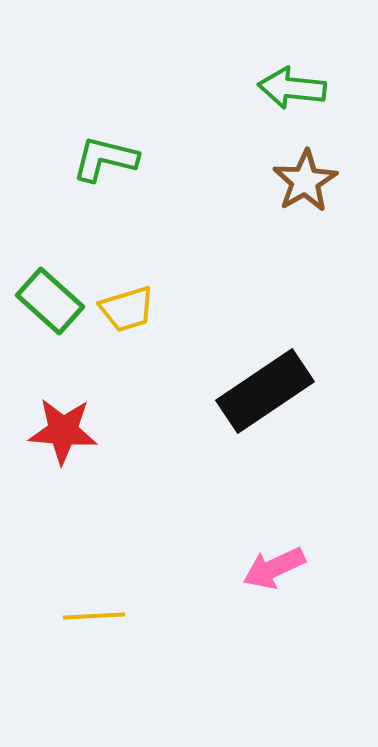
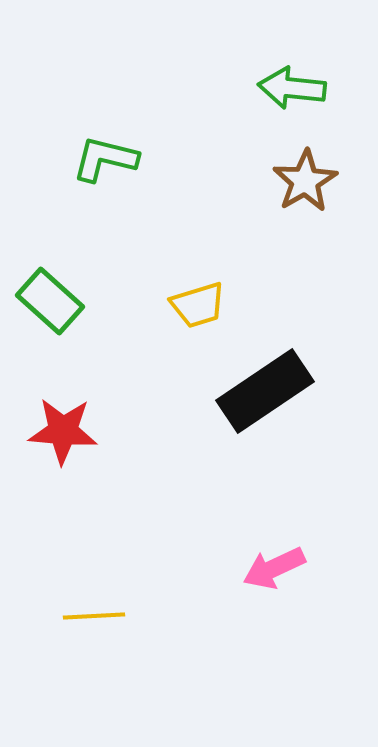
yellow trapezoid: moved 71 px right, 4 px up
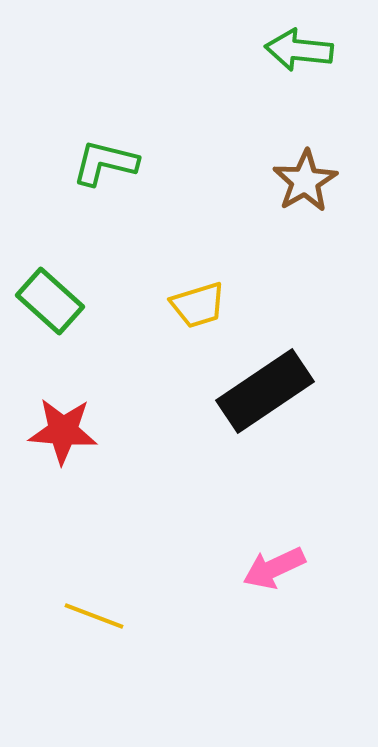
green arrow: moved 7 px right, 38 px up
green L-shape: moved 4 px down
yellow line: rotated 24 degrees clockwise
